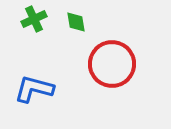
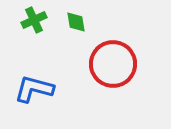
green cross: moved 1 px down
red circle: moved 1 px right
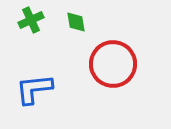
green cross: moved 3 px left
blue L-shape: rotated 21 degrees counterclockwise
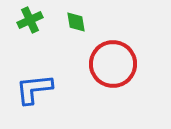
green cross: moved 1 px left
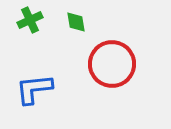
red circle: moved 1 px left
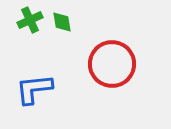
green diamond: moved 14 px left
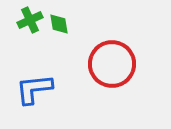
green diamond: moved 3 px left, 2 px down
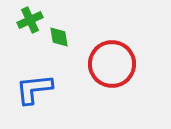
green diamond: moved 13 px down
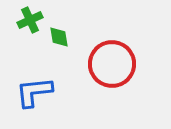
blue L-shape: moved 3 px down
